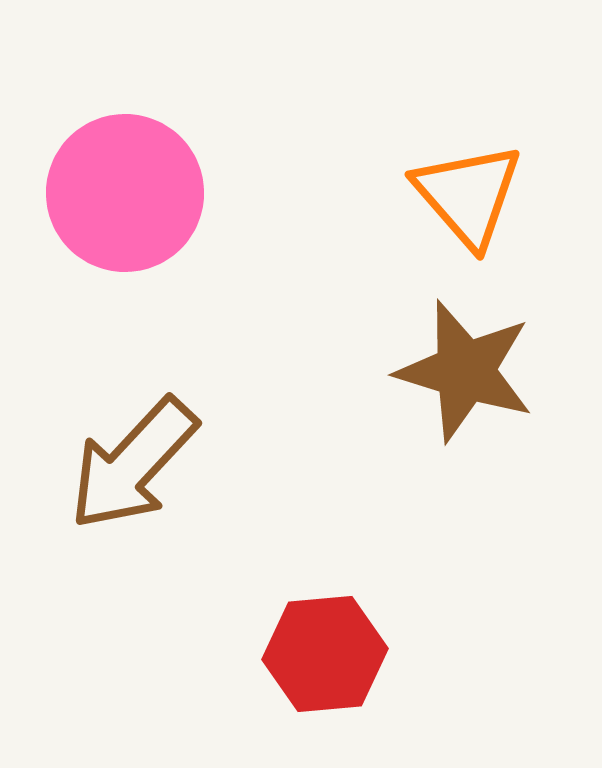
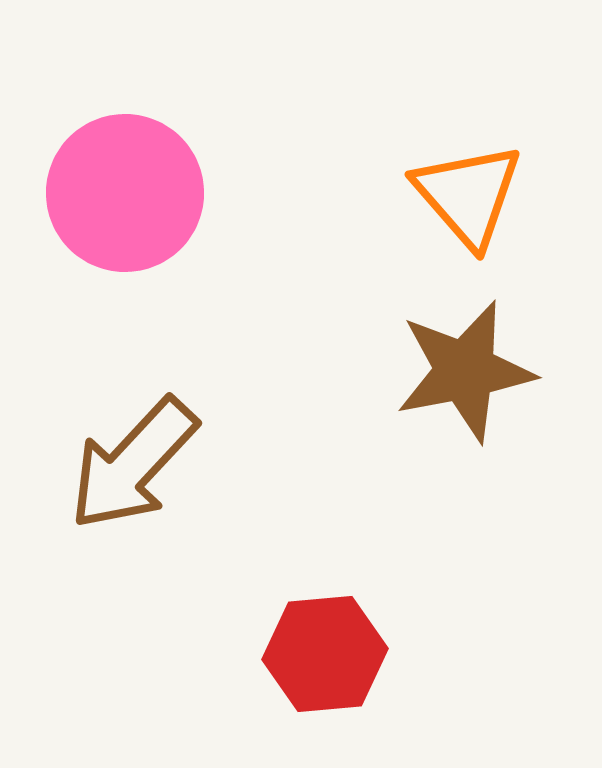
brown star: rotated 28 degrees counterclockwise
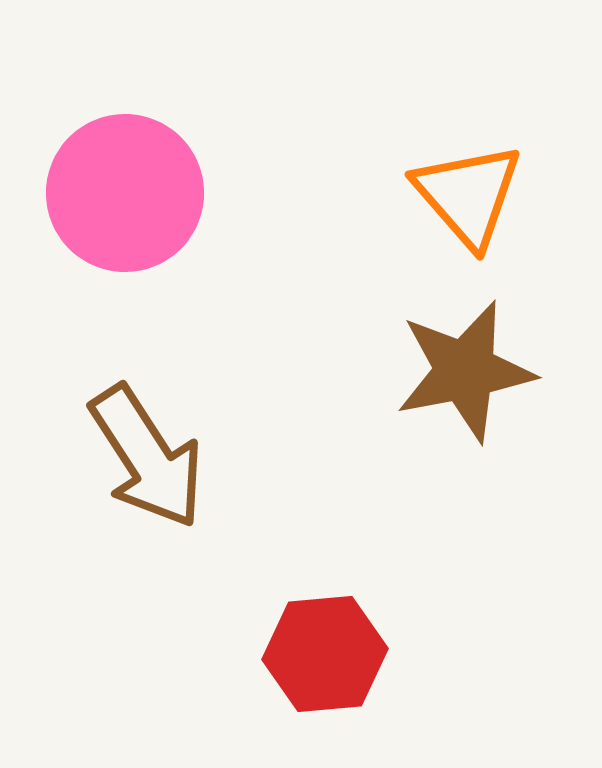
brown arrow: moved 14 px right, 7 px up; rotated 76 degrees counterclockwise
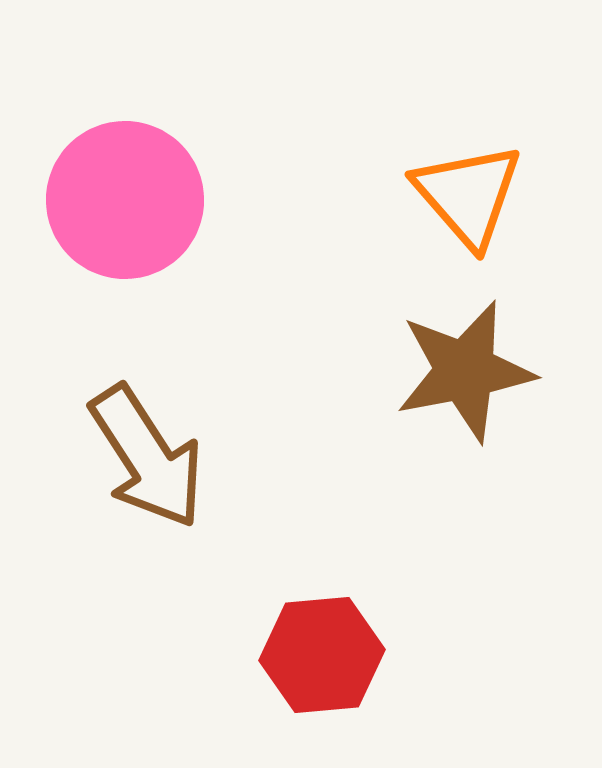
pink circle: moved 7 px down
red hexagon: moved 3 px left, 1 px down
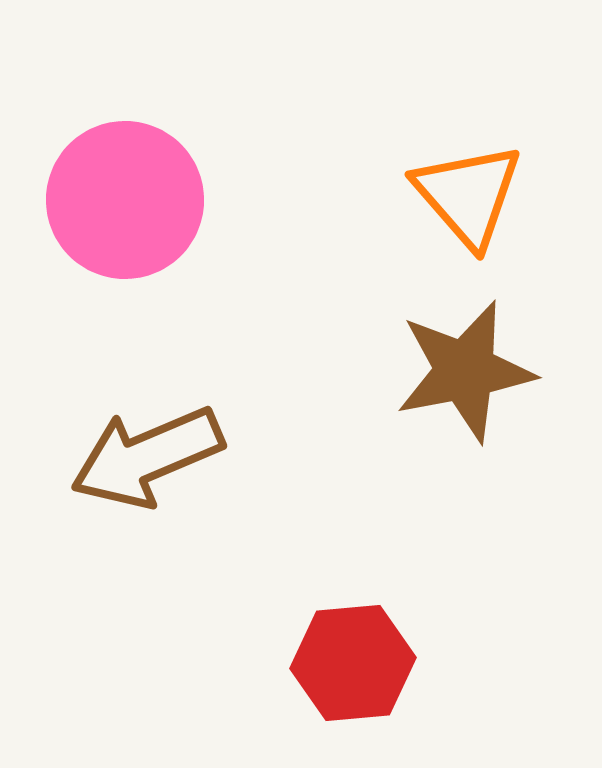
brown arrow: rotated 100 degrees clockwise
red hexagon: moved 31 px right, 8 px down
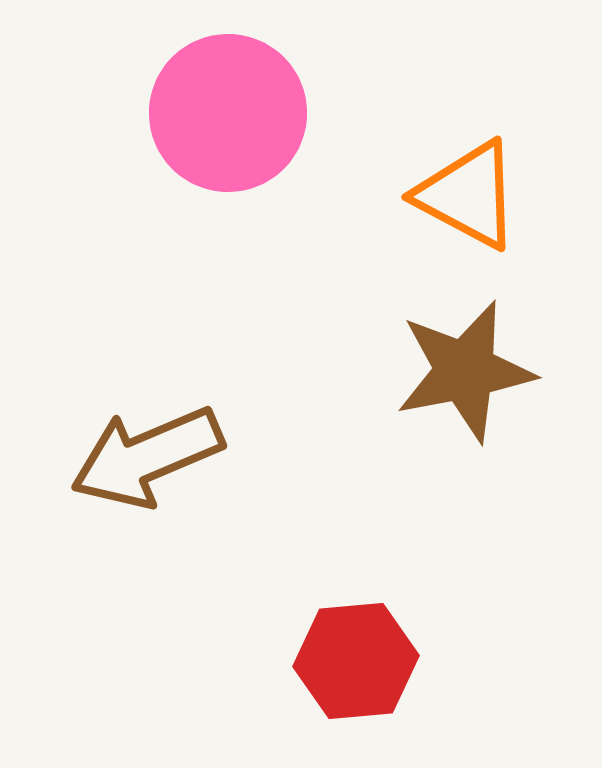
orange triangle: rotated 21 degrees counterclockwise
pink circle: moved 103 px right, 87 px up
red hexagon: moved 3 px right, 2 px up
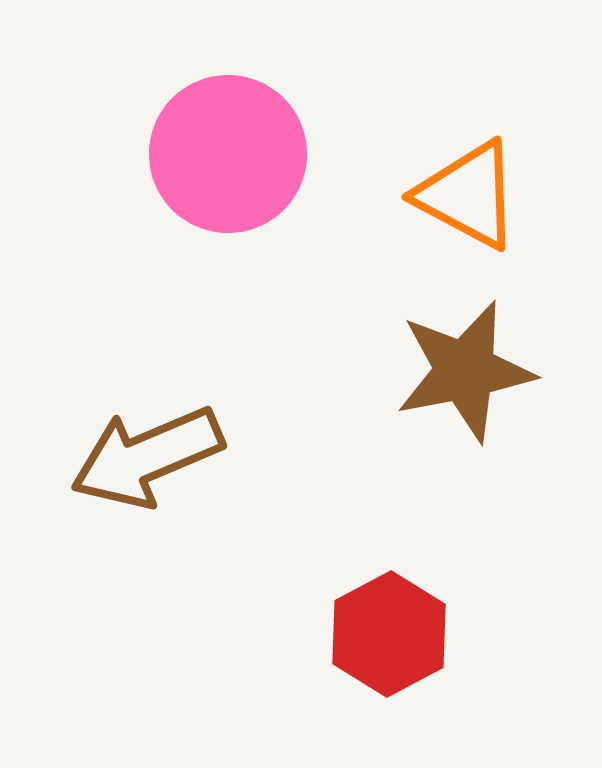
pink circle: moved 41 px down
red hexagon: moved 33 px right, 27 px up; rotated 23 degrees counterclockwise
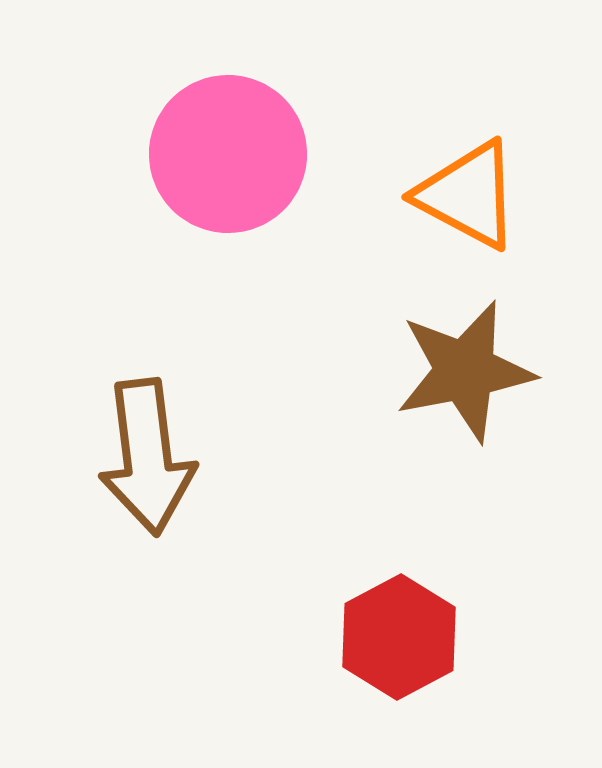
brown arrow: rotated 74 degrees counterclockwise
red hexagon: moved 10 px right, 3 px down
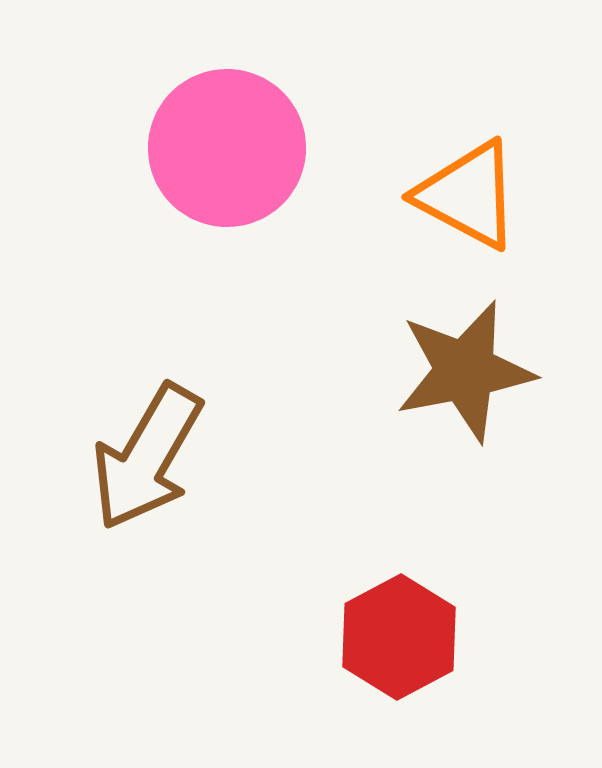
pink circle: moved 1 px left, 6 px up
brown arrow: rotated 37 degrees clockwise
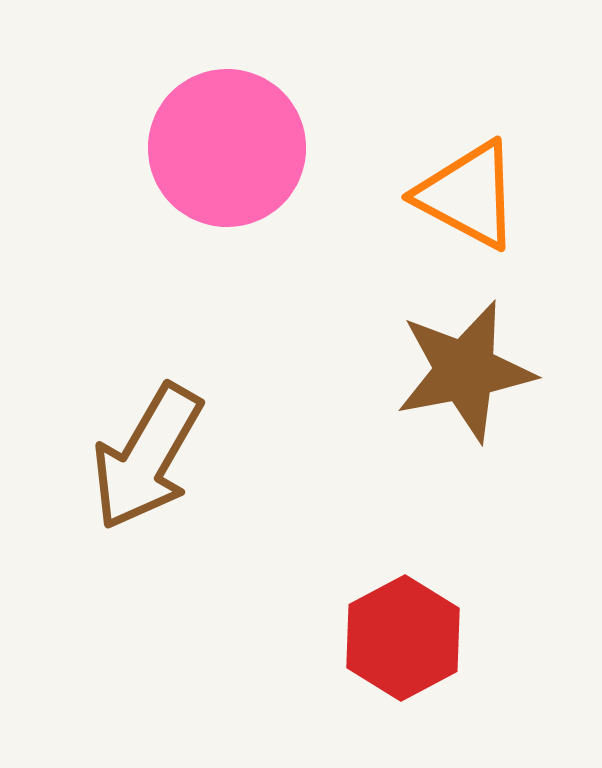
red hexagon: moved 4 px right, 1 px down
